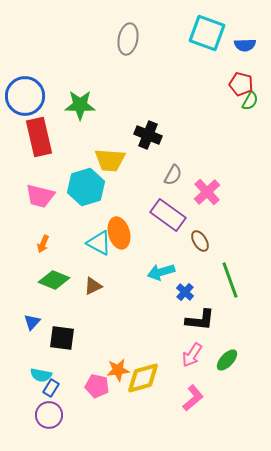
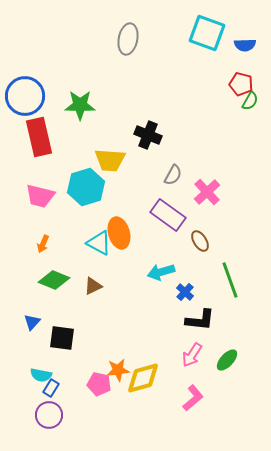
pink pentagon: moved 2 px right, 2 px up
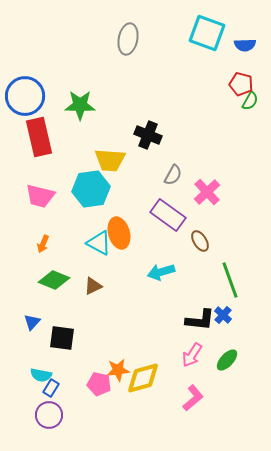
cyan hexagon: moved 5 px right, 2 px down; rotated 9 degrees clockwise
blue cross: moved 38 px right, 23 px down
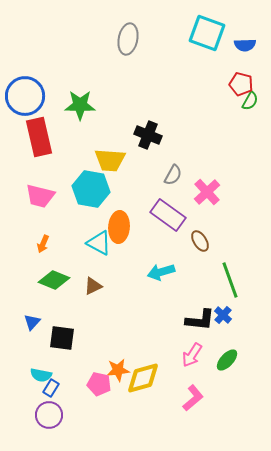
cyan hexagon: rotated 18 degrees clockwise
orange ellipse: moved 6 px up; rotated 20 degrees clockwise
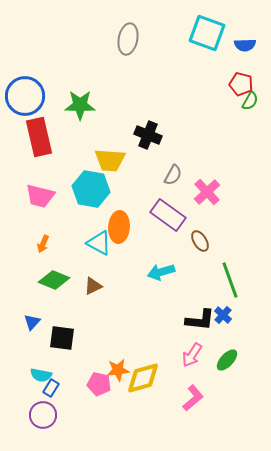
purple circle: moved 6 px left
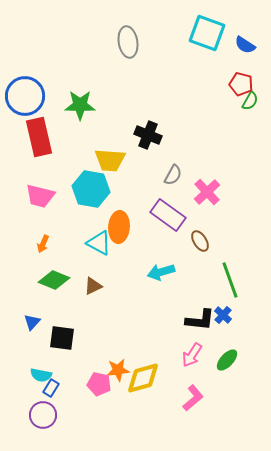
gray ellipse: moved 3 px down; rotated 20 degrees counterclockwise
blue semicircle: rotated 35 degrees clockwise
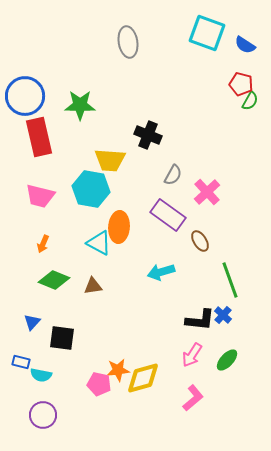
brown triangle: rotated 18 degrees clockwise
blue rectangle: moved 30 px left, 26 px up; rotated 72 degrees clockwise
